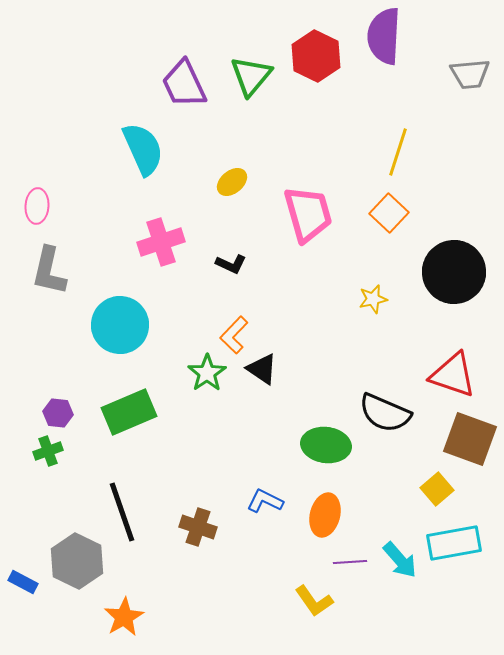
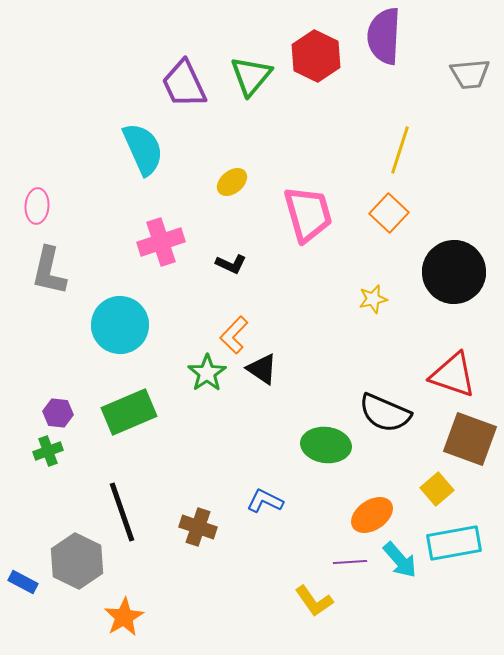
yellow line: moved 2 px right, 2 px up
orange ellipse: moved 47 px right; rotated 42 degrees clockwise
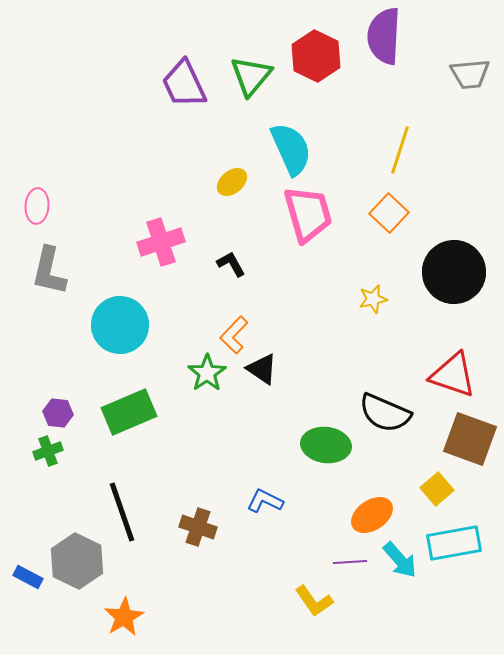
cyan semicircle: moved 148 px right
black L-shape: rotated 144 degrees counterclockwise
blue rectangle: moved 5 px right, 5 px up
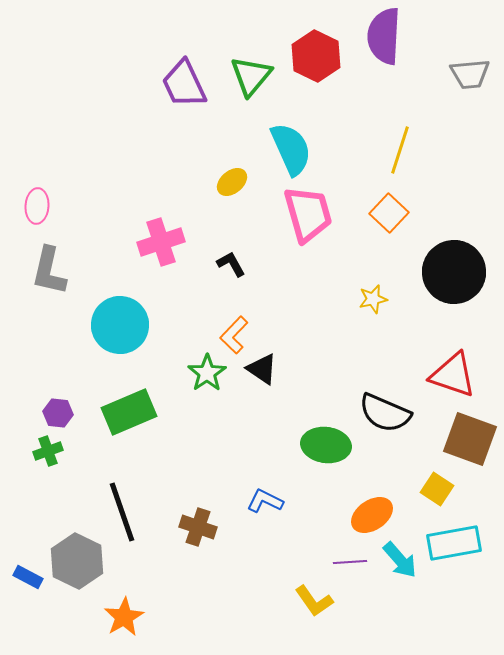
yellow square: rotated 16 degrees counterclockwise
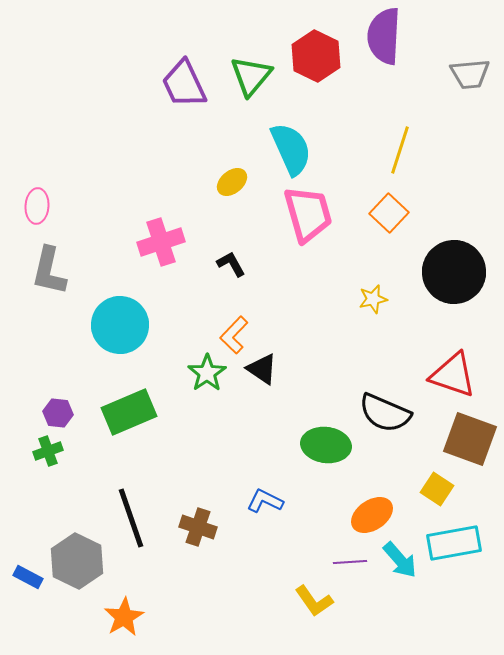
black line: moved 9 px right, 6 px down
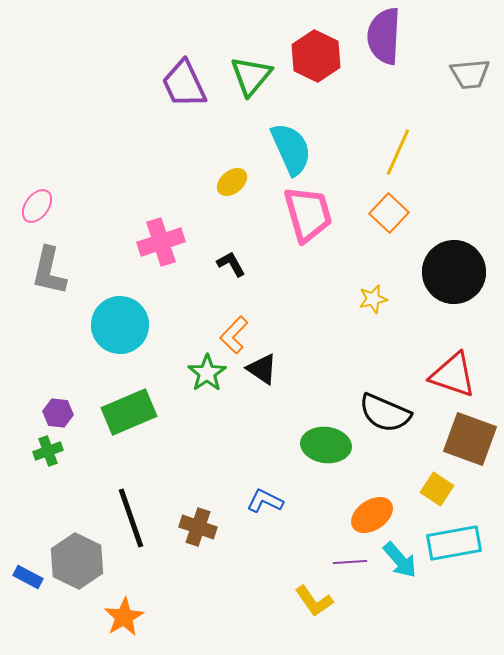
yellow line: moved 2 px left, 2 px down; rotated 6 degrees clockwise
pink ellipse: rotated 32 degrees clockwise
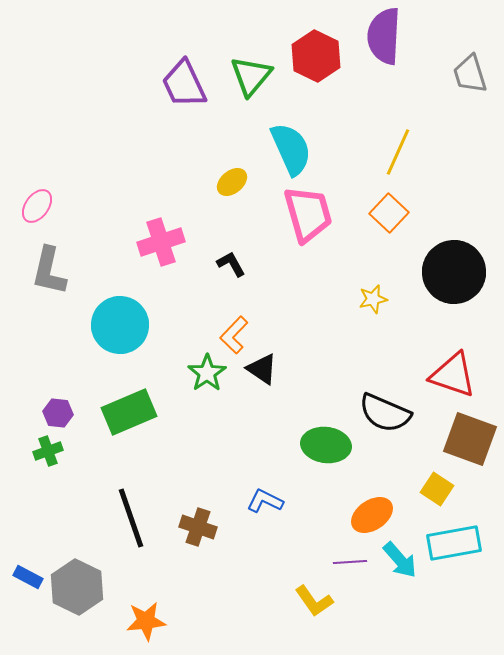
gray trapezoid: rotated 78 degrees clockwise
gray hexagon: moved 26 px down
orange star: moved 22 px right, 4 px down; rotated 24 degrees clockwise
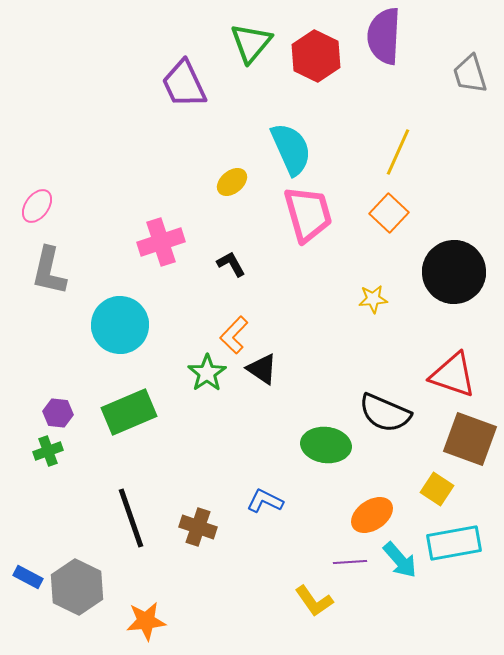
green triangle: moved 33 px up
yellow star: rotated 8 degrees clockwise
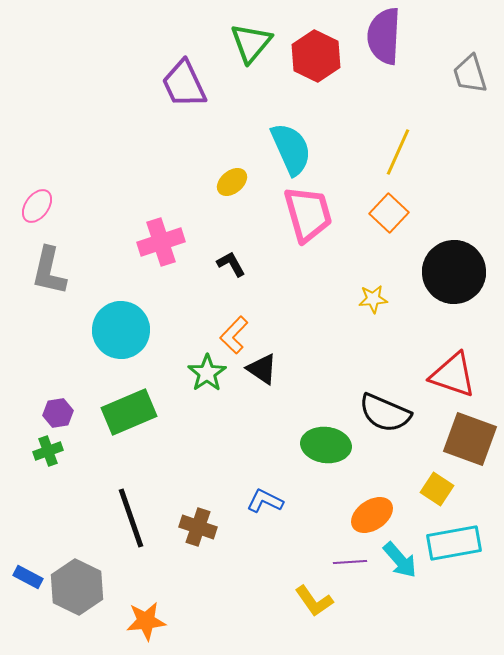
cyan circle: moved 1 px right, 5 px down
purple hexagon: rotated 16 degrees counterclockwise
